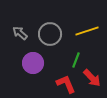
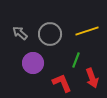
red arrow: rotated 24 degrees clockwise
red L-shape: moved 4 px left, 1 px up
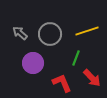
green line: moved 2 px up
red arrow: rotated 24 degrees counterclockwise
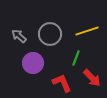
gray arrow: moved 1 px left, 3 px down
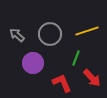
gray arrow: moved 2 px left, 1 px up
